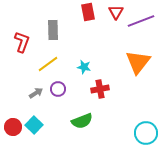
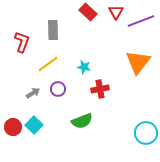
red rectangle: rotated 36 degrees counterclockwise
gray arrow: moved 3 px left
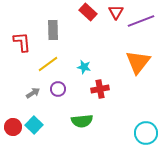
red L-shape: rotated 25 degrees counterclockwise
green semicircle: rotated 15 degrees clockwise
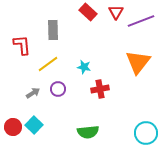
red L-shape: moved 3 px down
green semicircle: moved 6 px right, 11 px down
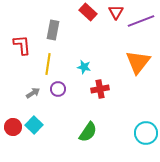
gray rectangle: rotated 12 degrees clockwise
yellow line: rotated 45 degrees counterclockwise
green semicircle: rotated 50 degrees counterclockwise
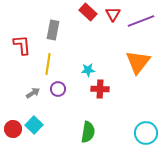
red triangle: moved 3 px left, 2 px down
cyan star: moved 4 px right, 3 px down; rotated 16 degrees counterclockwise
red cross: rotated 12 degrees clockwise
red circle: moved 2 px down
green semicircle: rotated 25 degrees counterclockwise
